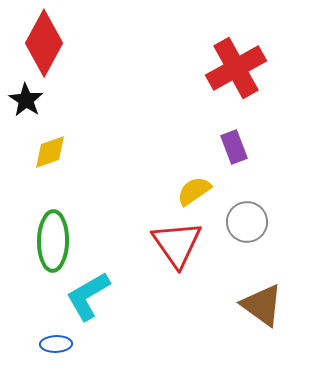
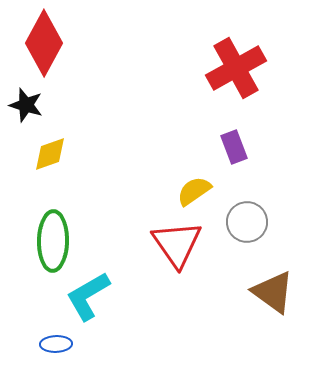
black star: moved 5 px down; rotated 16 degrees counterclockwise
yellow diamond: moved 2 px down
brown triangle: moved 11 px right, 13 px up
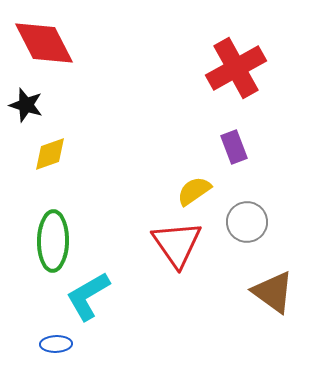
red diamond: rotated 56 degrees counterclockwise
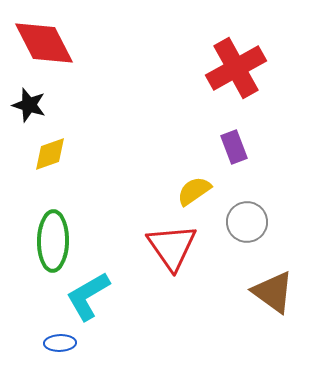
black star: moved 3 px right
red triangle: moved 5 px left, 3 px down
blue ellipse: moved 4 px right, 1 px up
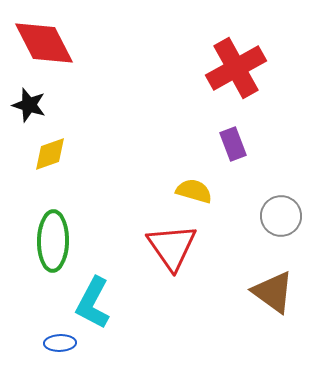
purple rectangle: moved 1 px left, 3 px up
yellow semicircle: rotated 51 degrees clockwise
gray circle: moved 34 px right, 6 px up
cyan L-shape: moved 5 px right, 7 px down; rotated 32 degrees counterclockwise
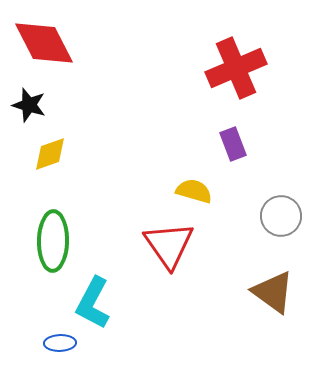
red cross: rotated 6 degrees clockwise
red triangle: moved 3 px left, 2 px up
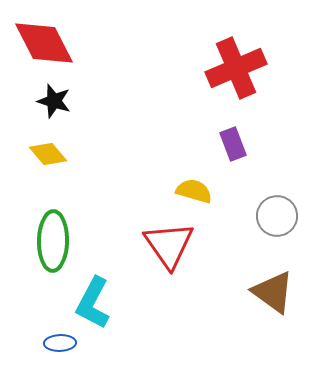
black star: moved 25 px right, 4 px up
yellow diamond: moved 2 px left; rotated 69 degrees clockwise
gray circle: moved 4 px left
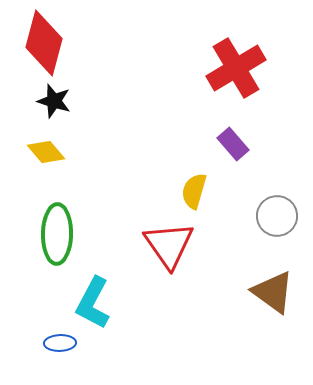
red diamond: rotated 42 degrees clockwise
red cross: rotated 8 degrees counterclockwise
purple rectangle: rotated 20 degrees counterclockwise
yellow diamond: moved 2 px left, 2 px up
yellow semicircle: rotated 90 degrees counterclockwise
green ellipse: moved 4 px right, 7 px up
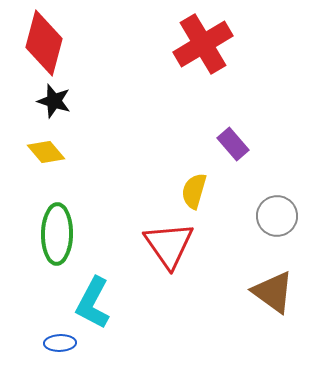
red cross: moved 33 px left, 24 px up
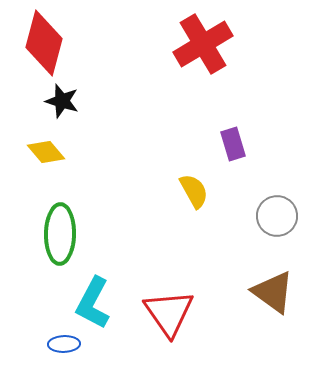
black star: moved 8 px right
purple rectangle: rotated 24 degrees clockwise
yellow semicircle: rotated 135 degrees clockwise
green ellipse: moved 3 px right
red triangle: moved 68 px down
blue ellipse: moved 4 px right, 1 px down
